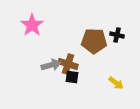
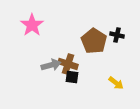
brown pentagon: rotated 30 degrees clockwise
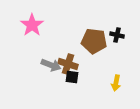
brown pentagon: rotated 25 degrees counterclockwise
gray arrow: rotated 36 degrees clockwise
yellow arrow: rotated 63 degrees clockwise
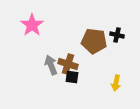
gray arrow: rotated 132 degrees counterclockwise
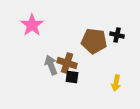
brown cross: moved 1 px left, 1 px up
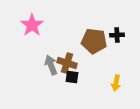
black cross: rotated 16 degrees counterclockwise
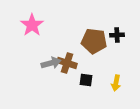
gray arrow: moved 2 px up; rotated 96 degrees clockwise
black square: moved 14 px right, 3 px down
